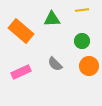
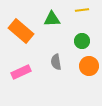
gray semicircle: moved 1 px right, 2 px up; rotated 35 degrees clockwise
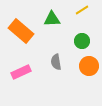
yellow line: rotated 24 degrees counterclockwise
